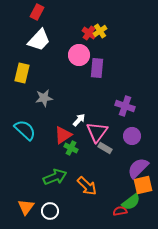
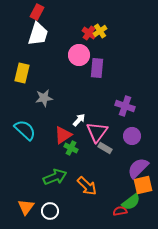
white trapezoid: moved 1 px left, 6 px up; rotated 25 degrees counterclockwise
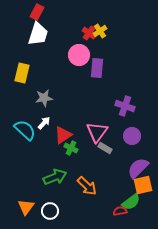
white arrow: moved 35 px left, 3 px down
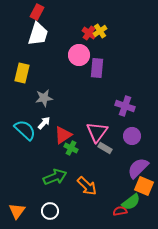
orange square: moved 1 px right, 1 px down; rotated 36 degrees clockwise
orange triangle: moved 9 px left, 4 px down
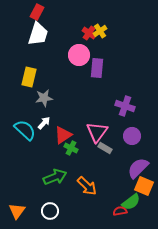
yellow rectangle: moved 7 px right, 4 px down
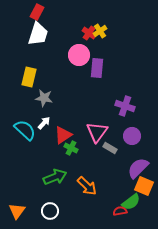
gray star: rotated 18 degrees clockwise
gray rectangle: moved 5 px right
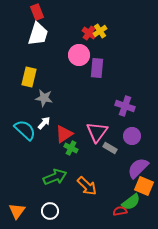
red rectangle: rotated 49 degrees counterclockwise
red triangle: moved 1 px right, 1 px up
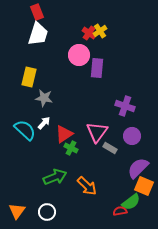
white circle: moved 3 px left, 1 px down
